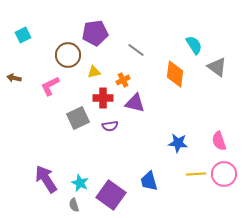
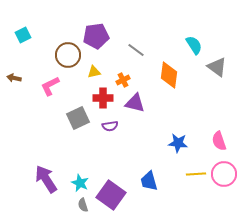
purple pentagon: moved 1 px right, 3 px down
orange diamond: moved 6 px left, 1 px down
gray semicircle: moved 9 px right
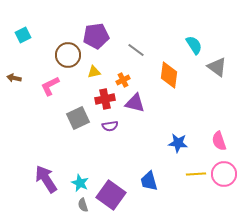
red cross: moved 2 px right, 1 px down; rotated 12 degrees counterclockwise
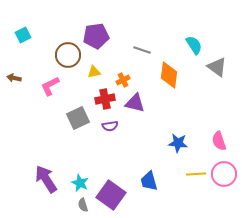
gray line: moved 6 px right; rotated 18 degrees counterclockwise
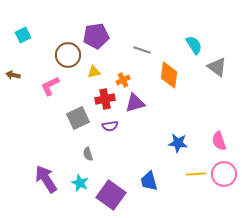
brown arrow: moved 1 px left, 3 px up
purple triangle: rotated 30 degrees counterclockwise
gray semicircle: moved 5 px right, 51 px up
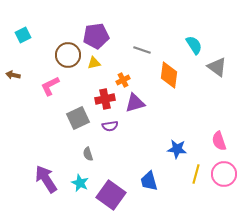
yellow triangle: moved 9 px up
blue star: moved 1 px left, 6 px down
yellow line: rotated 72 degrees counterclockwise
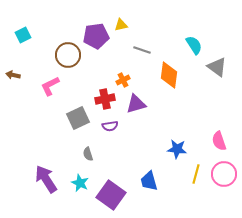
yellow triangle: moved 27 px right, 38 px up
purple triangle: moved 1 px right, 1 px down
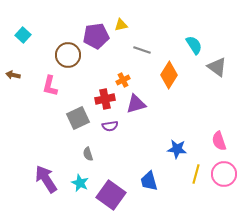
cyan square: rotated 21 degrees counterclockwise
orange diamond: rotated 24 degrees clockwise
pink L-shape: rotated 50 degrees counterclockwise
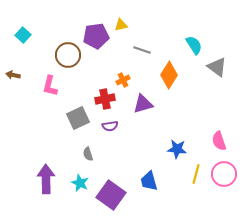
purple triangle: moved 7 px right
purple arrow: rotated 32 degrees clockwise
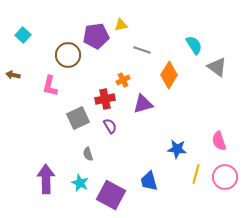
purple semicircle: rotated 112 degrees counterclockwise
pink circle: moved 1 px right, 3 px down
purple square: rotated 8 degrees counterclockwise
